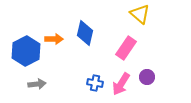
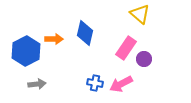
purple circle: moved 3 px left, 18 px up
pink arrow: rotated 30 degrees clockwise
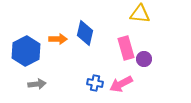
yellow triangle: rotated 35 degrees counterclockwise
orange arrow: moved 4 px right
pink rectangle: rotated 50 degrees counterclockwise
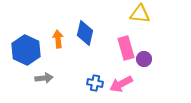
orange arrow: rotated 96 degrees counterclockwise
blue hexagon: moved 1 px up; rotated 8 degrees counterclockwise
gray arrow: moved 7 px right, 6 px up
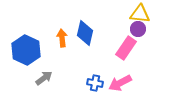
orange arrow: moved 4 px right, 1 px up
pink rectangle: rotated 50 degrees clockwise
purple circle: moved 6 px left, 30 px up
gray arrow: rotated 30 degrees counterclockwise
pink arrow: moved 1 px left, 1 px up
